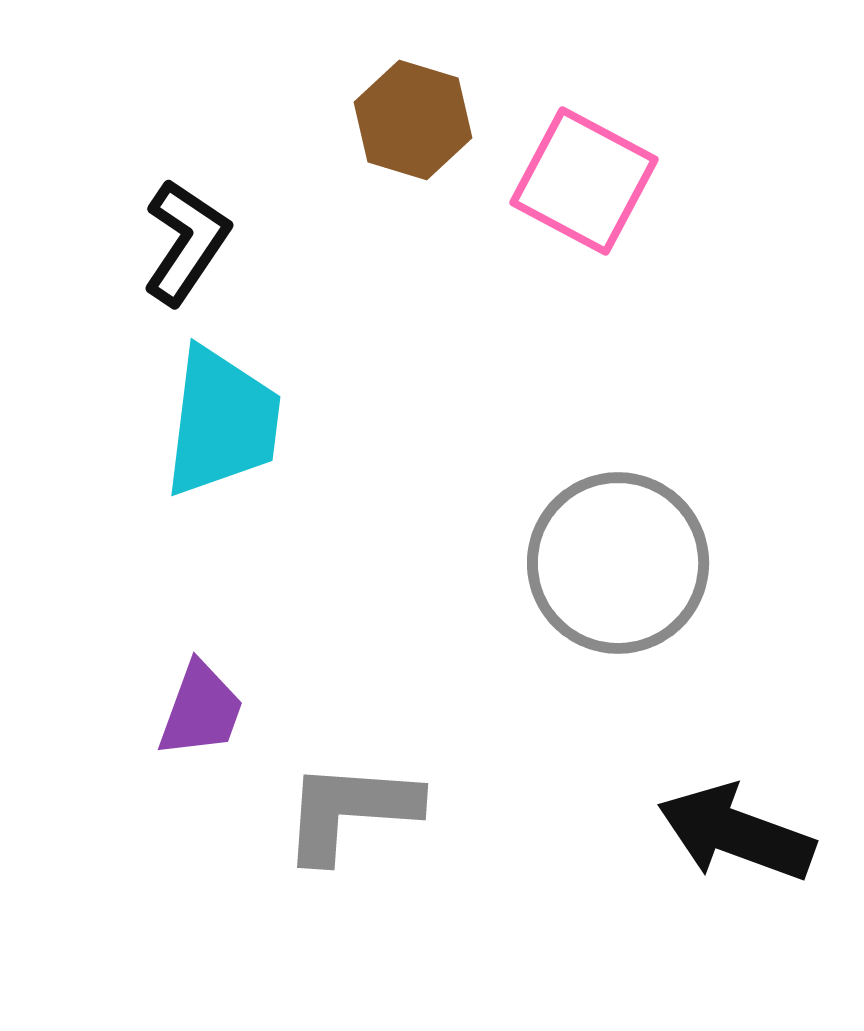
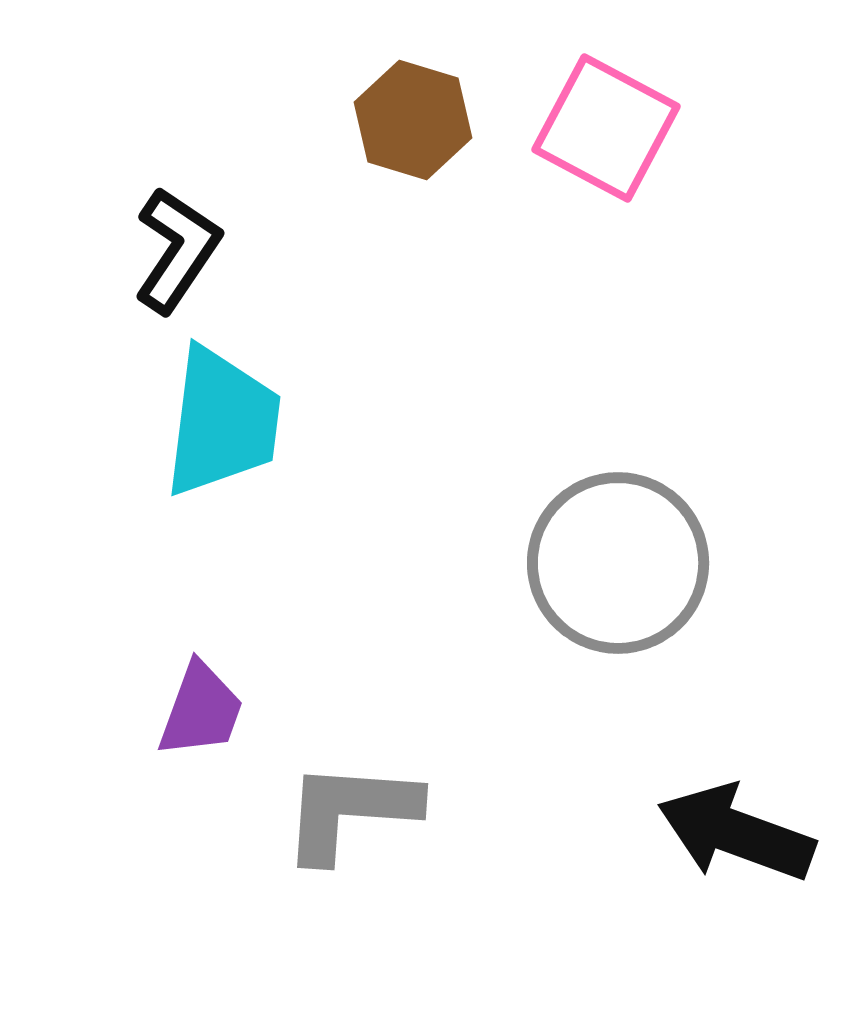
pink square: moved 22 px right, 53 px up
black L-shape: moved 9 px left, 8 px down
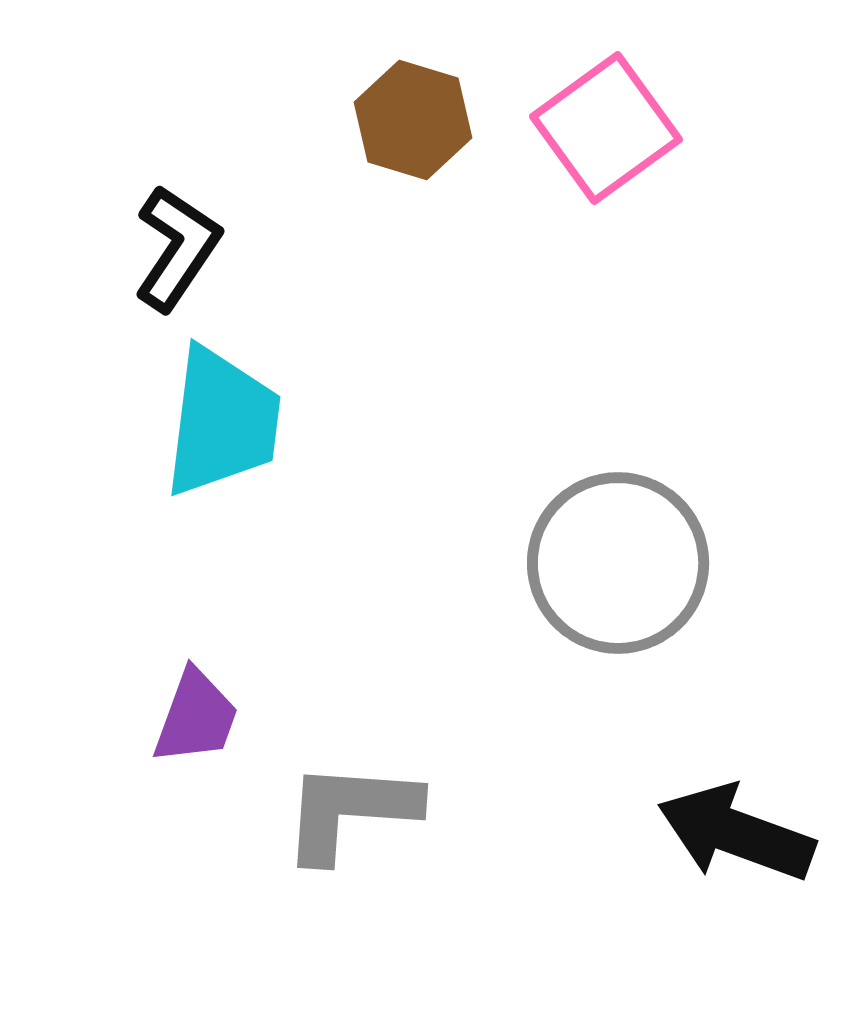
pink square: rotated 26 degrees clockwise
black L-shape: moved 2 px up
purple trapezoid: moved 5 px left, 7 px down
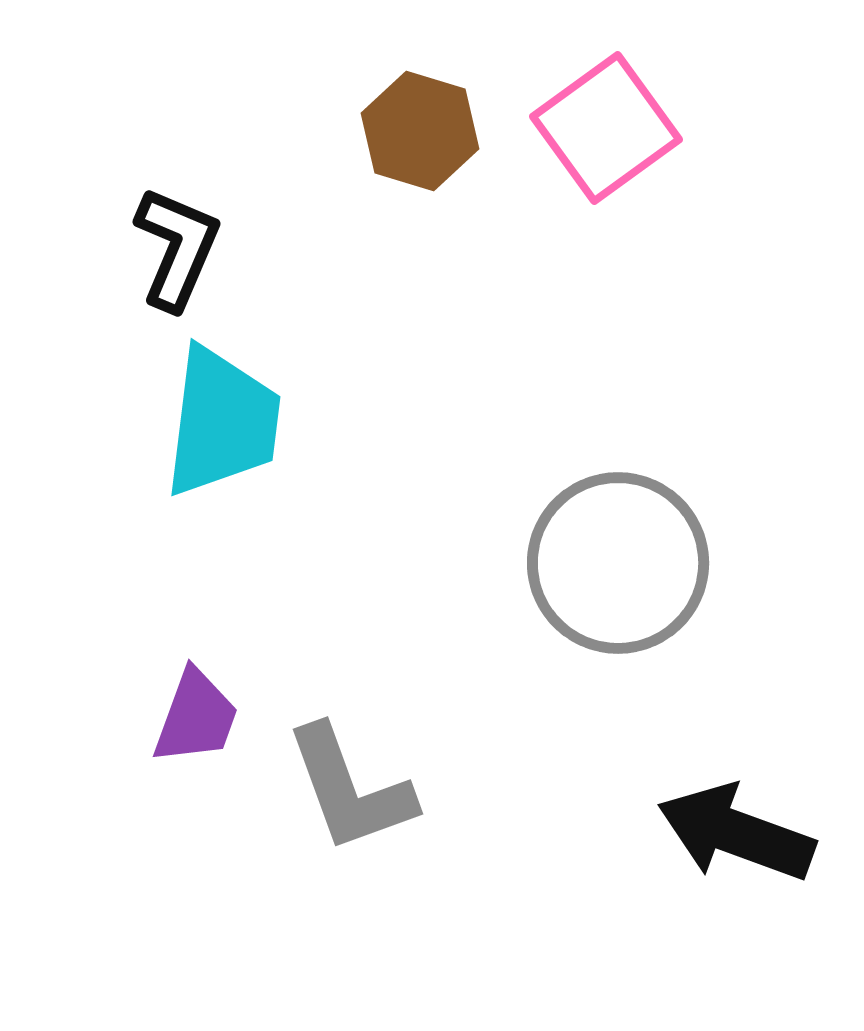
brown hexagon: moved 7 px right, 11 px down
black L-shape: rotated 11 degrees counterclockwise
gray L-shape: moved 22 px up; rotated 114 degrees counterclockwise
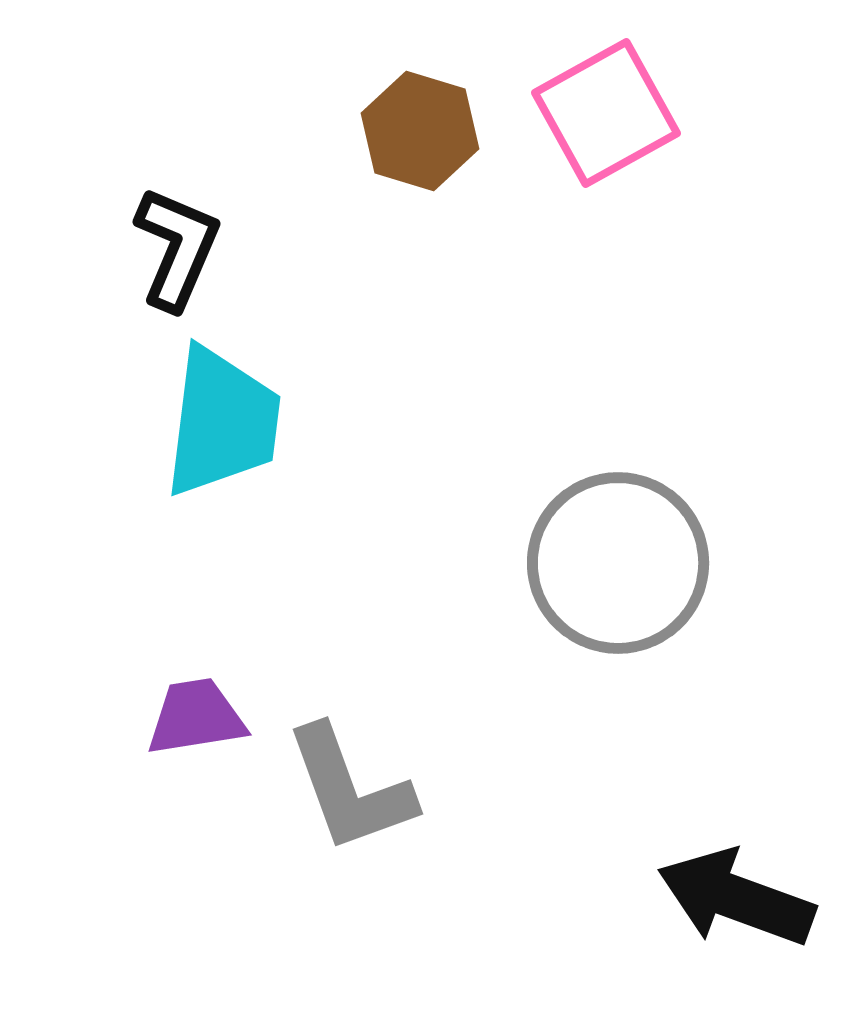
pink square: moved 15 px up; rotated 7 degrees clockwise
purple trapezoid: rotated 119 degrees counterclockwise
black arrow: moved 65 px down
